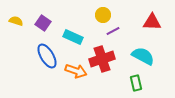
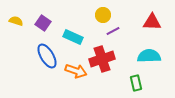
cyan semicircle: moved 6 px right; rotated 30 degrees counterclockwise
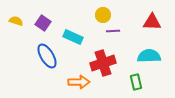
purple line: rotated 24 degrees clockwise
red cross: moved 1 px right, 4 px down
orange arrow: moved 3 px right, 11 px down; rotated 20 degrees counterclockwise
green rectangle: moved 1 px up
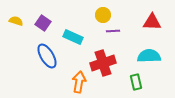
orange arrow: rotated 80 degrees counterclockwise
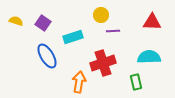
yellow circle: moved 2 px left
cyan rectangle: rotated 42 degrees counterclockwise
cyan semicircle: moved 1 px down
